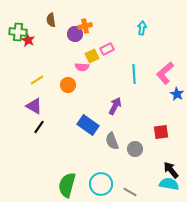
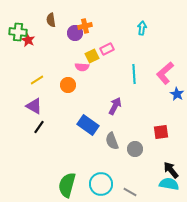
purple circle: moved 1 px up
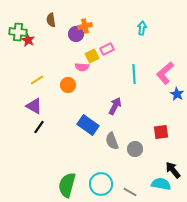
purple circle: moved 1 px right, 1 px down
black arrow: moved 2 px right
cyan semicircle: moved 8 px left
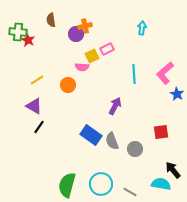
blue rectangle: moved 3 px right, 10 px down
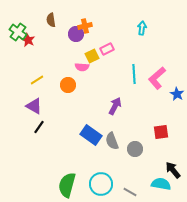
green cross: rotated 30 degrees clockwise
pink L-shape: moved 8 px left, 5 px down
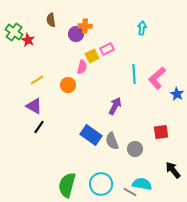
orange cross: rotated 16 degrees clockwise
green cross: moved 4 px left
pink semicircle: rotated 80 degrees counterclockwise
cyan semicircle: moved 19 px left
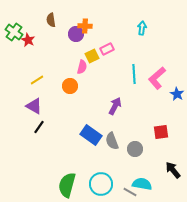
orange circle: moved 2 px right, 1 px down
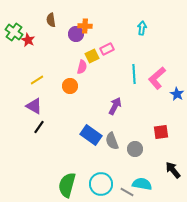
gray line: moved 3 px left
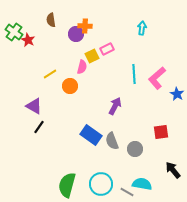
yellow line: moved 13 px right, 6 px up
